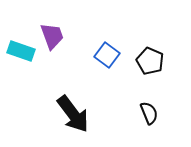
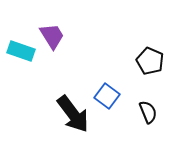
purple trapezoid: rotated 12 degrees counterclockwise
blue square: moved 41 px down
black semicircle: moved 1 px left, 1 px up
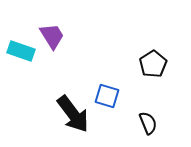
black pentagon: moved 3 px right, 3 px down; rotated 16 degrees clockwise
blue square: rotated 20 degrees counterclockwise
black semicircle: moved 11 px down
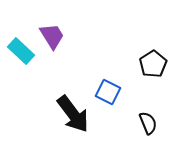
cyan rectangle: rotated 24 degrees clockwise
blue square: moved 1 px right, 4 px up; rotated 10 degrees clockwise
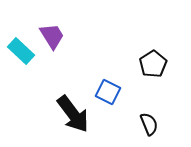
black semicircle: moved 1 px right, 1 px down
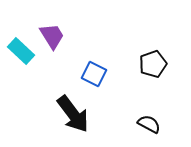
black pentagon: rotated 12 degrees clockwise
blue square: moved 14 px left, 18 px up
black semicircle: rotated 40 degrees counterclockwise
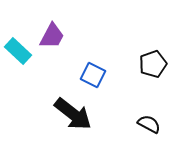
purple trapezoid: rotated 60 degrees clockwise
cyan rectangle: moved 3 px left
blue square: moved 1 px left, 1 px down
black arrow: rotated 15 degrees counterclockwise
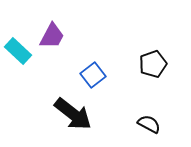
blue square: rotated 25 degrees clockwise
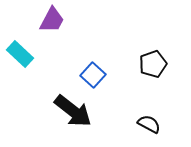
purple trapezoid: moved 16 px up
cyan rectangle: moved 2 px right, 3 px down
blue square: rotated 10 degrees counterclockwise
black arrow: moved 3 px up
